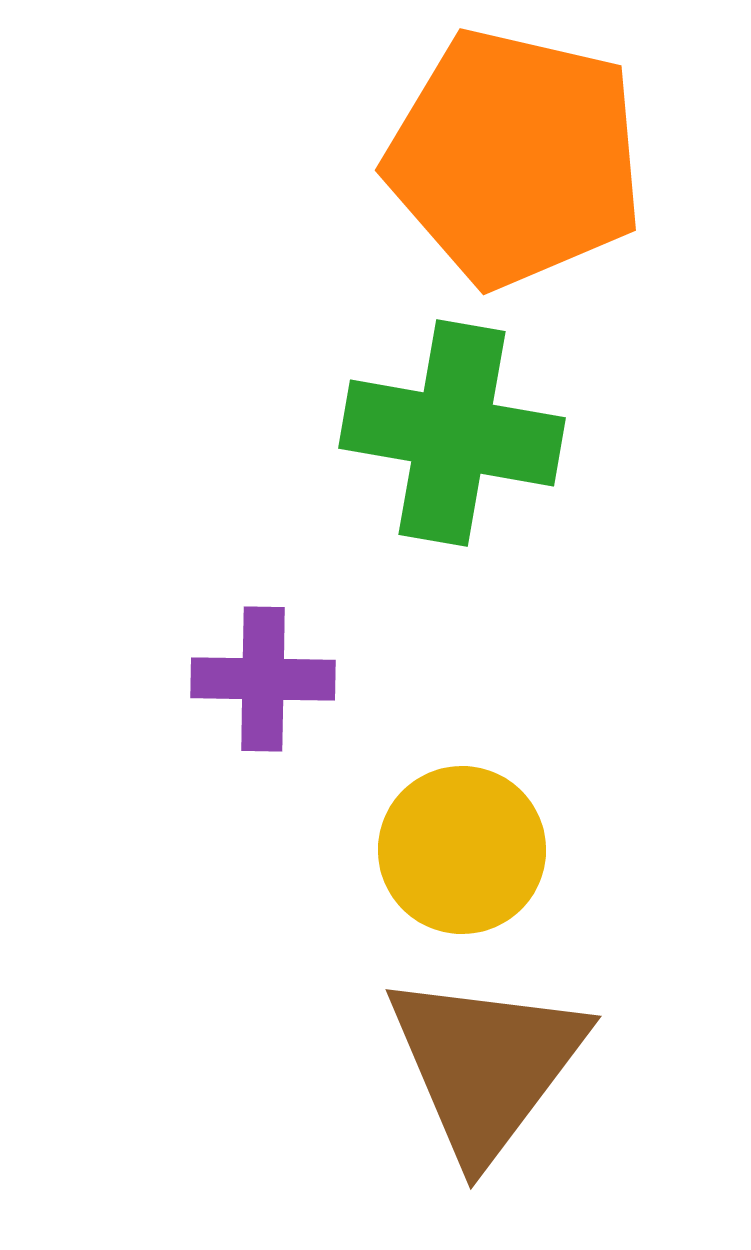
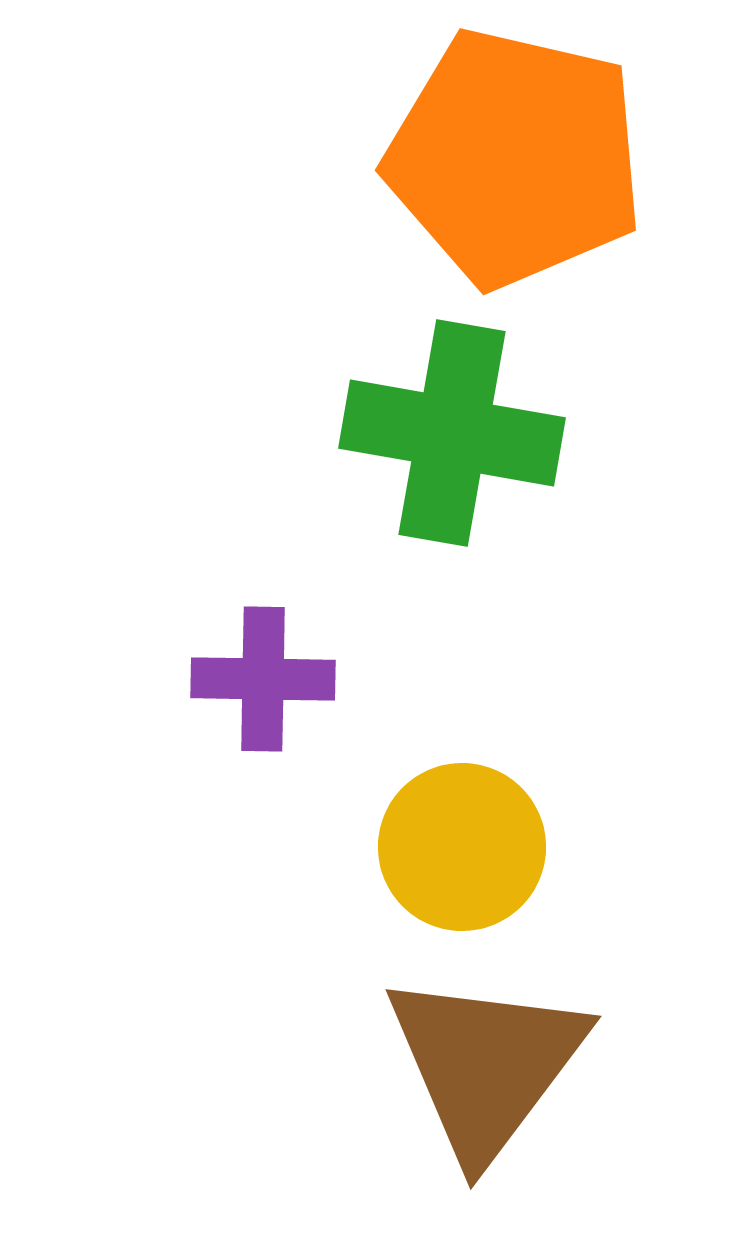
yellow circle: moved 3 px up
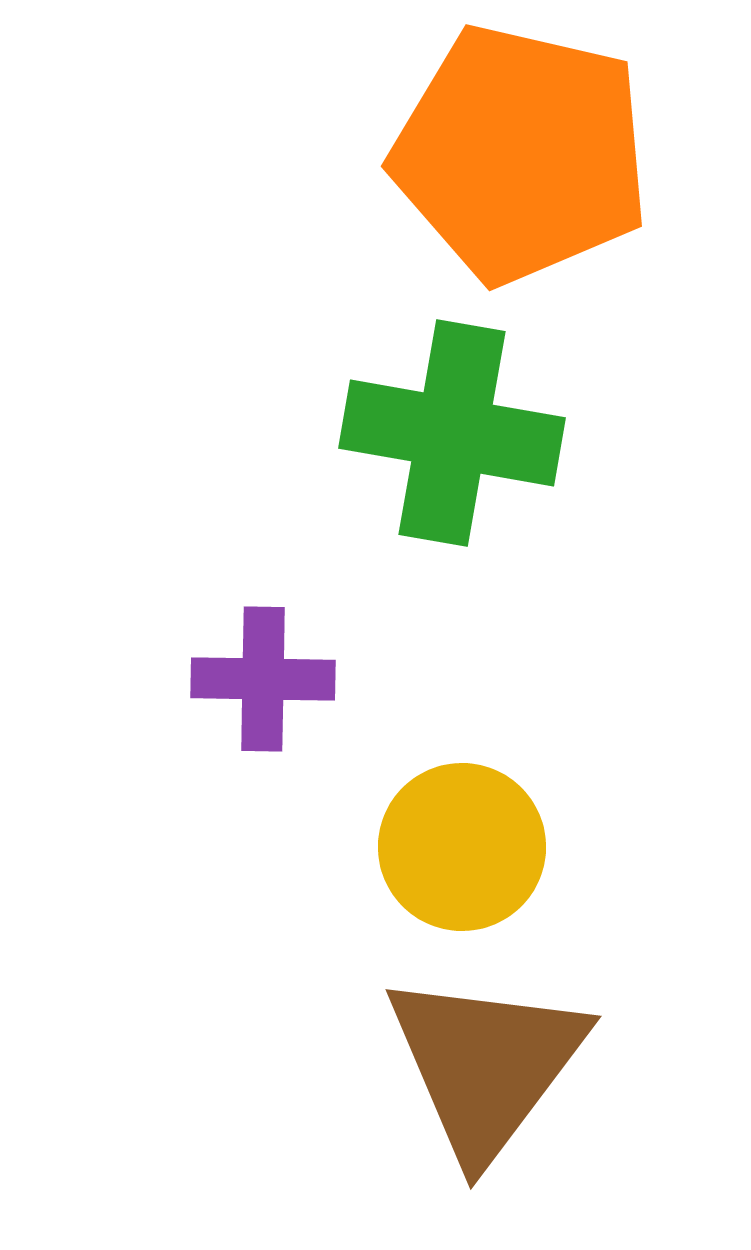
orange pentagon: moved 6 px right, 4 px up
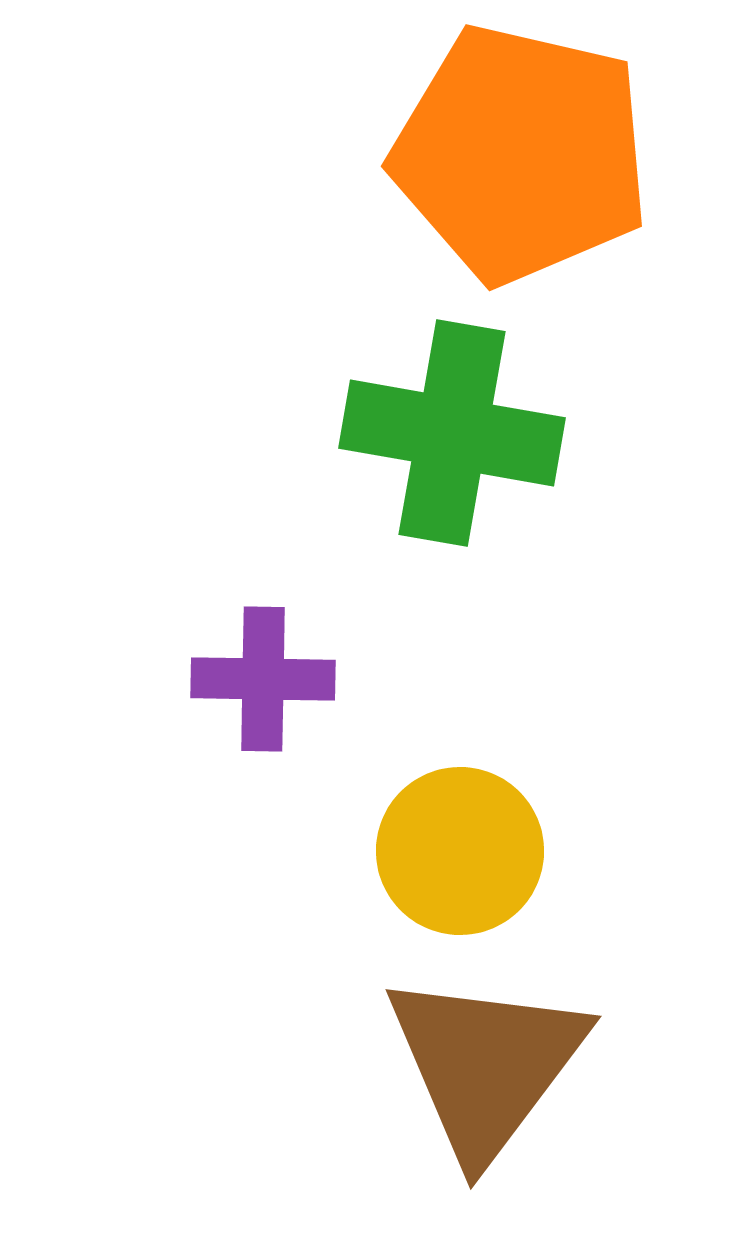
yellow circle: moved 2 px left, 4 px down
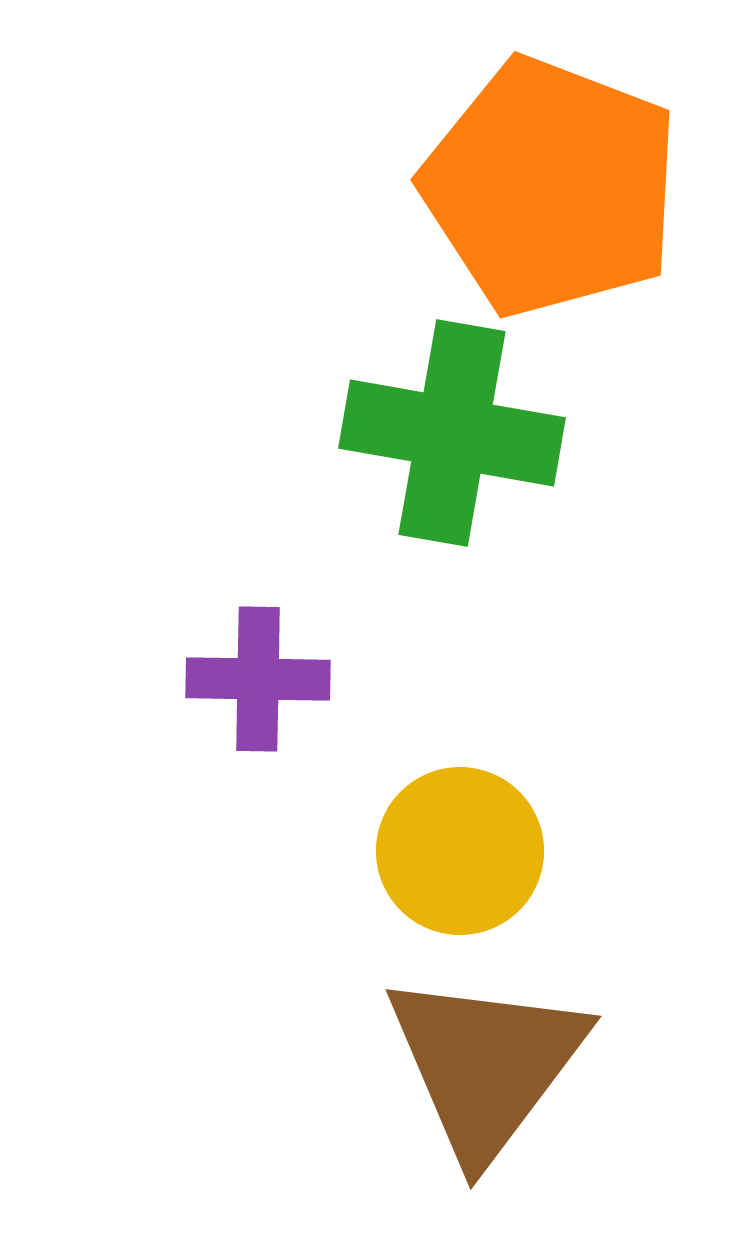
orange pentagon: moved 30 px right, 33 px down; rotated 8 degrees clockwise
purple cross: moved 5 px left
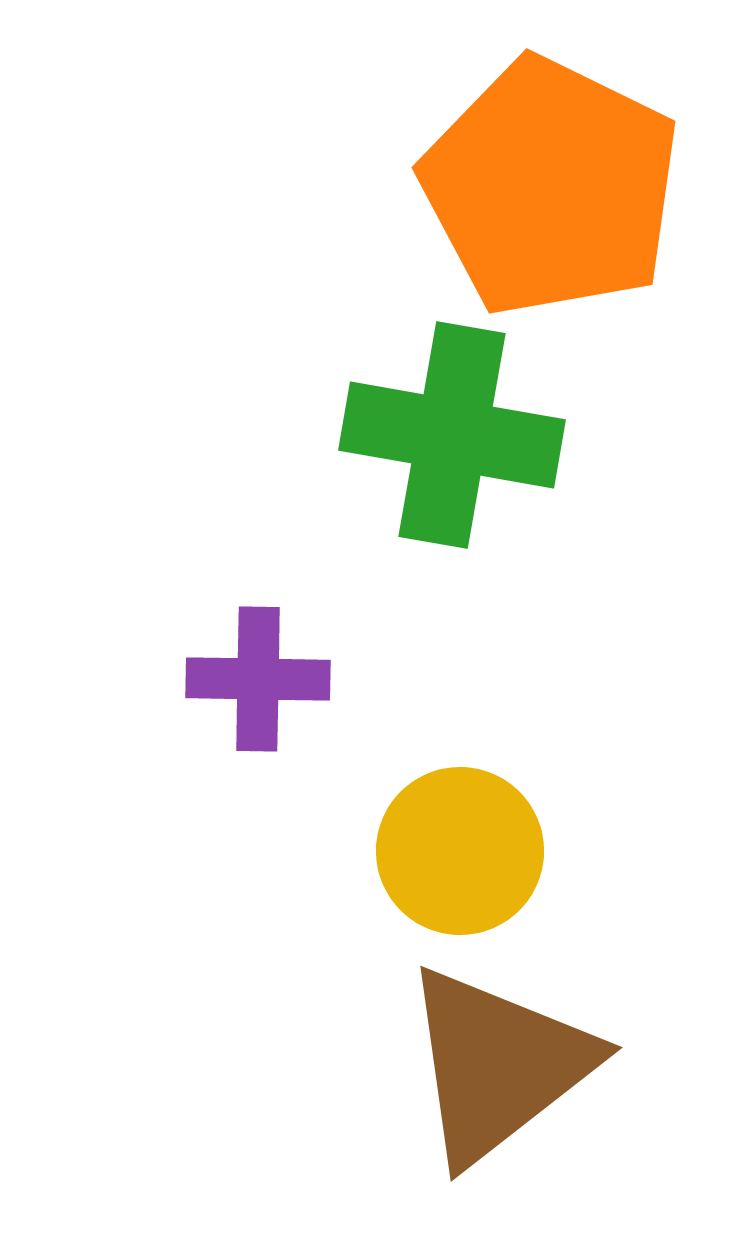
orange pentagon: rotated 5 degrees clockwise
green cross: moved 2 px down
brown triangle: moved 12 px right; rotated 15 degrees clockwise
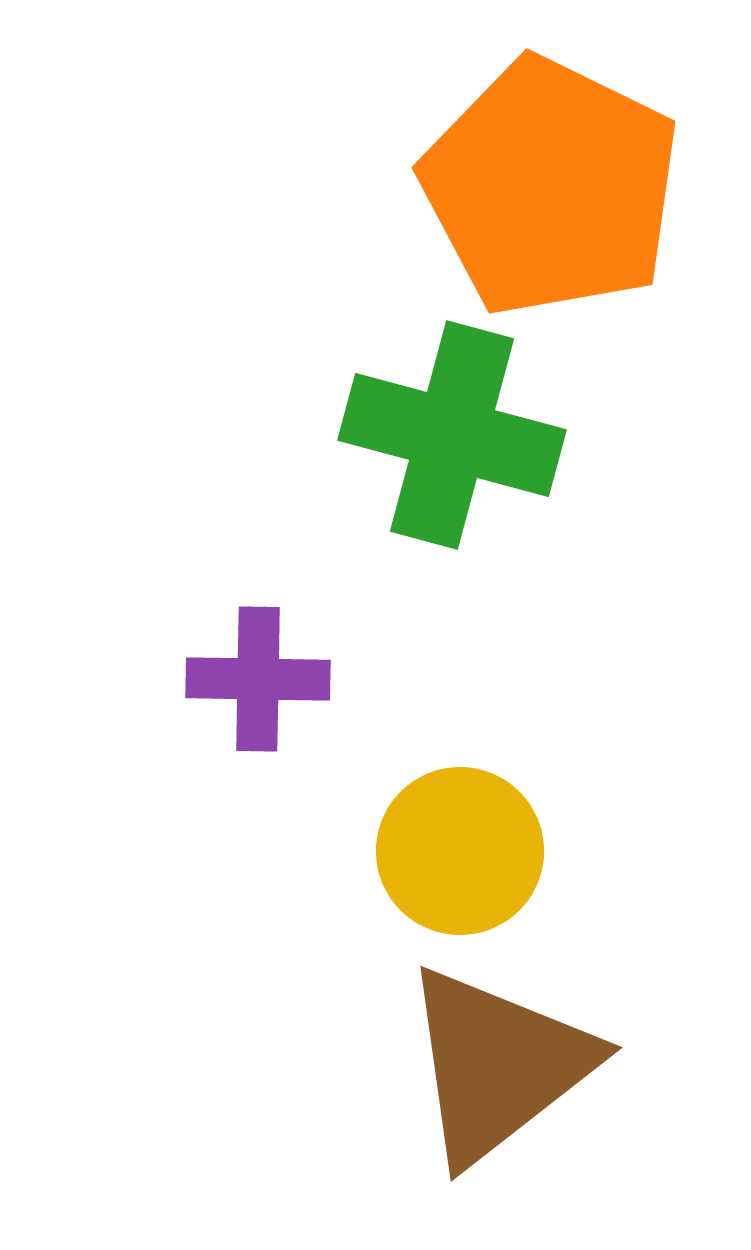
green cross: rotated 5 degrees clockwise
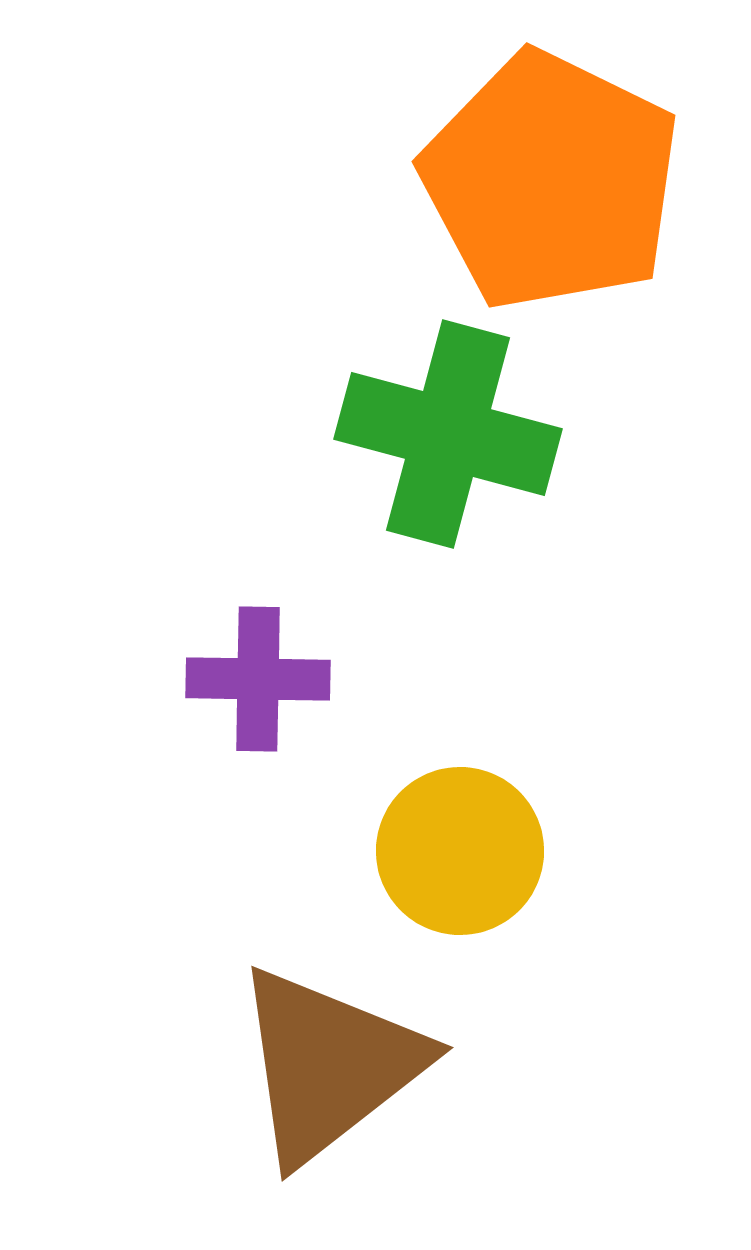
orange pentagon: moved 6 px up
green cross: moved 4 px left, 1 px up
brown triangle: moved 169 px left
